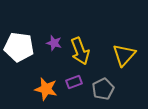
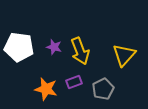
purple star: moved 4 px down
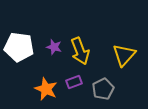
orange star: rotated 10 degrees clockwise
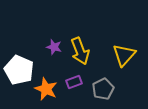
white pentagon: moved 23 px down; rotated 16 degrees clockwise
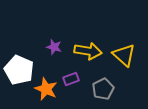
yellow arrow: moved 8 px right; rotated 60 degrees counterclockwise
yellow triangle: rotated 30 degrees counterclockwise
purple rectangle: moved 3 px left, 3 px up
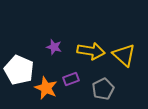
yellow arrow: moved 3 px right
orange star: moved 1 px up
